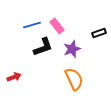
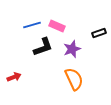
pink rectangle: rotated 28 degrees counterclockwise
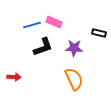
pink rectangle: moved 3 px left, 4 px up
black rectangle: rotated 32 degrees clockwise
purple star: moved 2 px right, 1 px up; rotated 24 degrees clockwise
red arrow: rotated 24 degrees clockwise
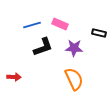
pink rectangle: moved 6 px right, 2 px down
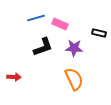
blue line: moved 4 px right, 7 px up
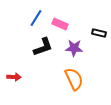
blue line: rotated 42 degrees counterclockwise
